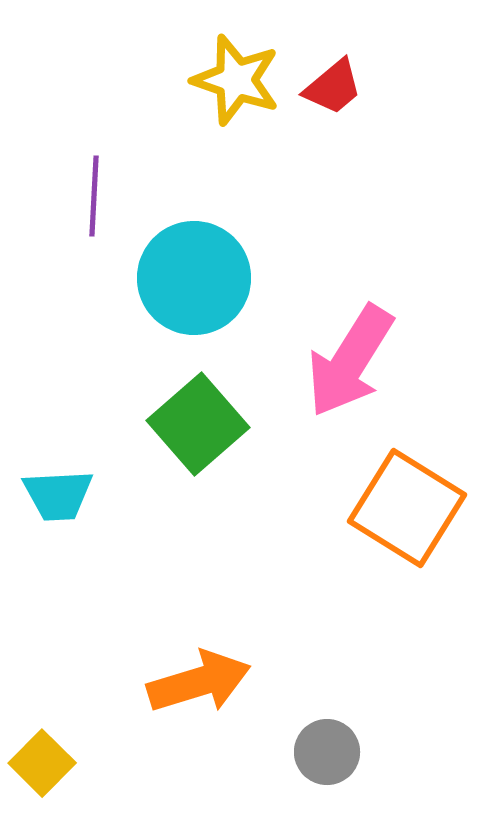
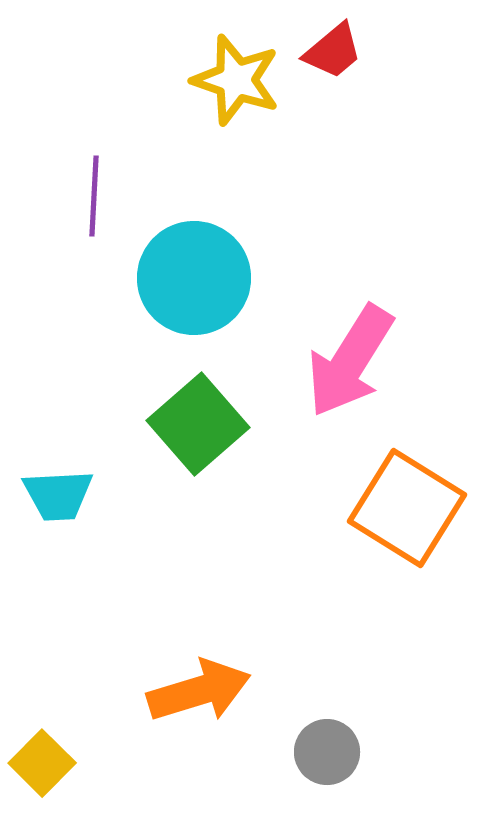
red trapezoid: moved 36 px up
orange arrow: moved 9 px down
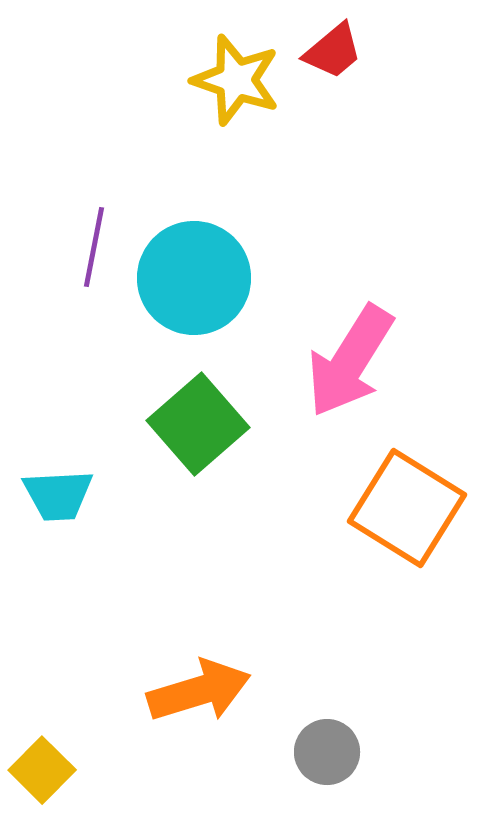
purple line: moved 51 px down; rotated 8 degrees clockwise
yellow square: moved 7 px down
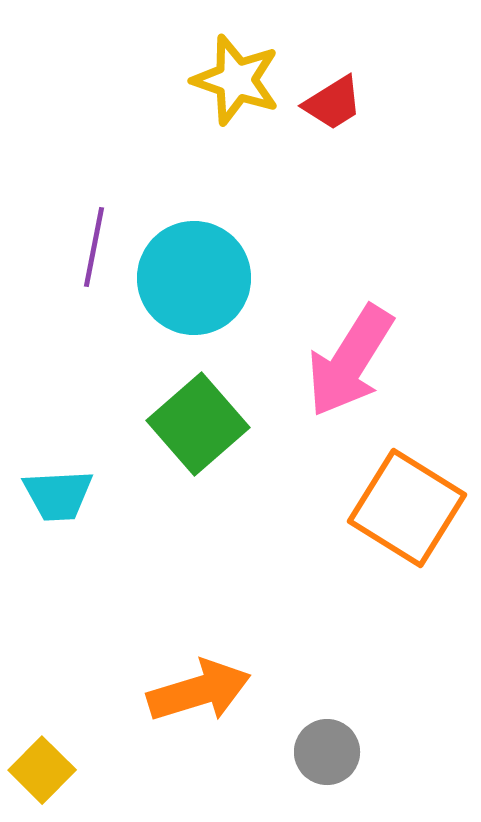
red trapezoid: moved 52 px down; rotated 8 degrees clockwise
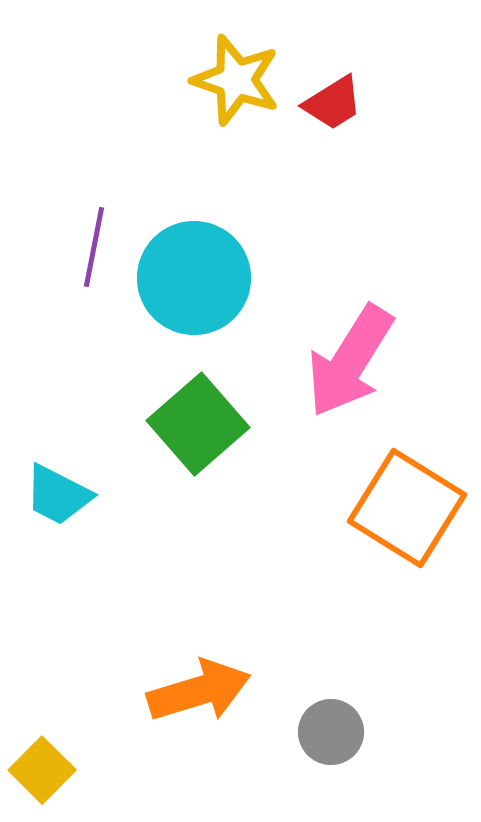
cyan trapezoid: rotated 30 degrees clockwise
gray circle: moved 4 px right, 20 px up
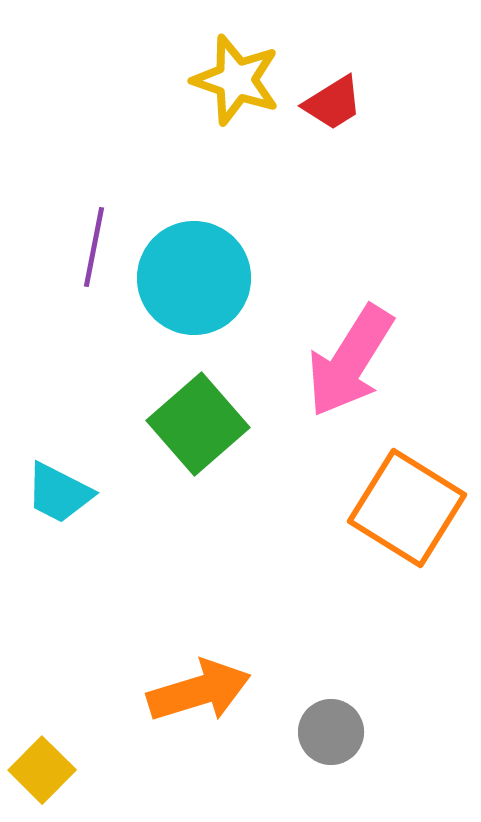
cyan trapezoid: moved 1 px right, 2 px up
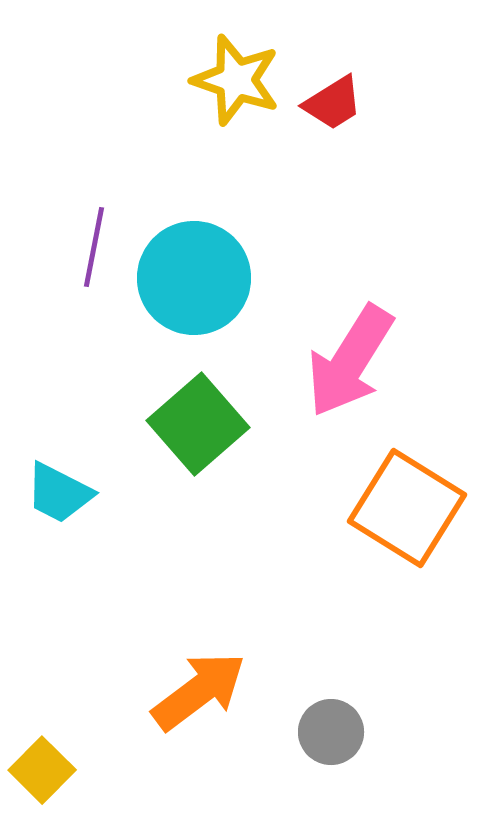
orange arrow: rotated 20 degrees counterclockwise
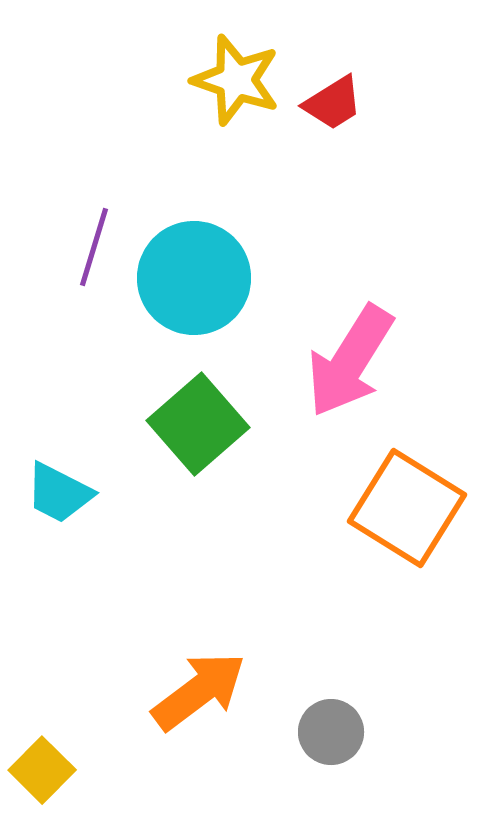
purple line: rotated 6 degrees clockwise
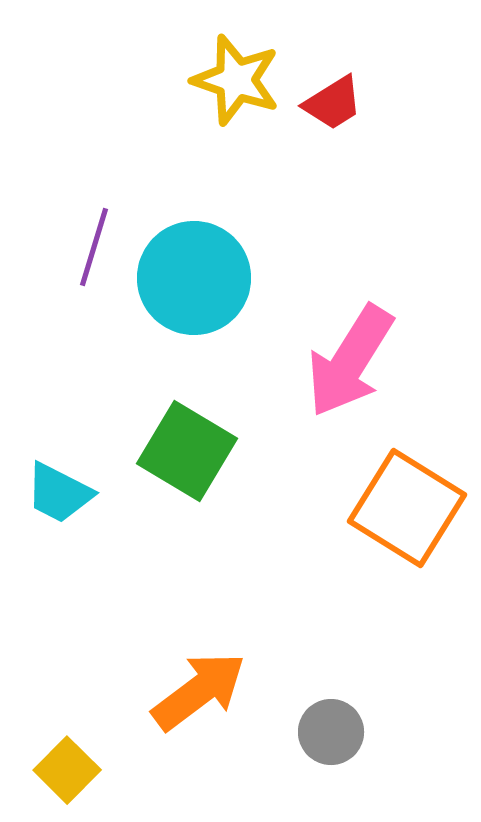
green square: moved 11 px left, 27 px down; rotated 18 degrees counterclockwise
yellow square: moved 25 px right
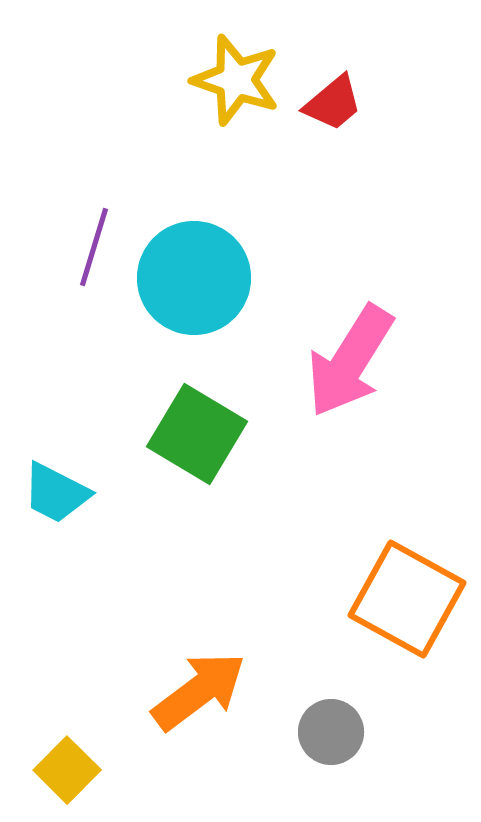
red trapezoid: rotated 8 degrees counterclockwise
green square: moved 10 px right, 17 px up
cyan trapezoid: moved 3 px left
orange square: moved 91 px down; rotated 3 degrees counterclockwise
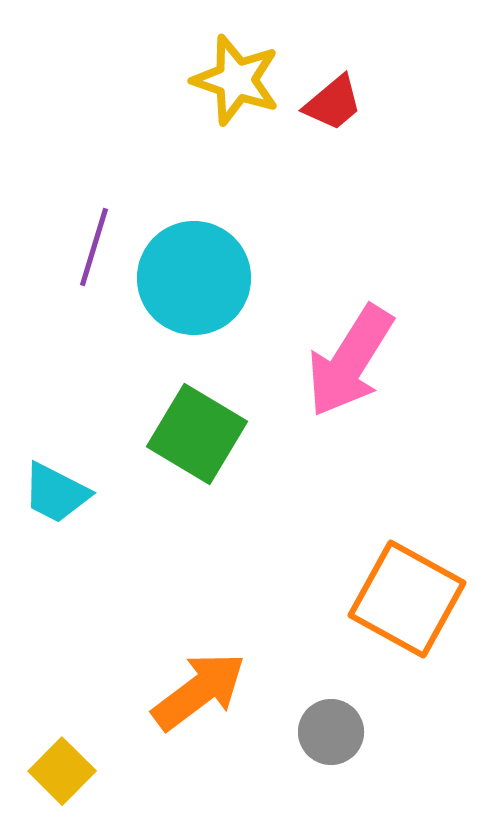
yellow square: moved 5 px left, 1 px down
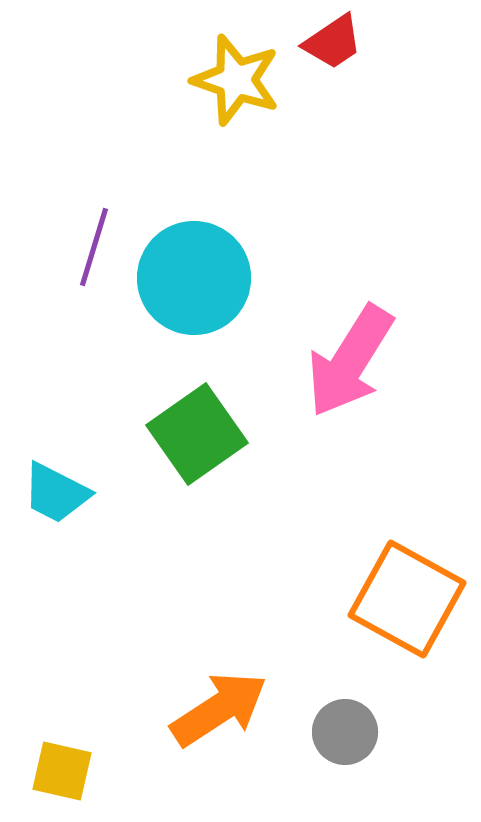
red trapezoid: moved 61 px up; rotated 6 degrees clockwise
green square: rotated 24 degrees clockwise
orange arrow: moved 20 px right, 18 px down; rotated 4 degrees clockwise
gray circle: moved 14 px right
yellow square: rotated 32 degrees counterclockwise
